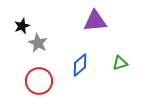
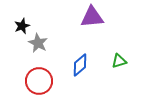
purple triangle: moved 3 px left, 4 px up
green triangle: moved 1 px left, 2 px up
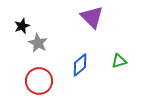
purple triangle: rotated 50 degrees clockwise
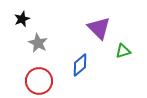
purple triangle: moved 7 px right, 11 px down
black star: moved 7 px up
green triangle: moved 4 px right, 10 px up
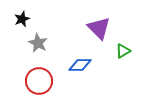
green triangle: rotated 14 degrees counterclockwise
blue diamond: rotated 40 degrees clockwise
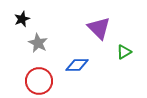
green triangle: moved 1 px right, 1 px down
blue diamond: moved 3 px left
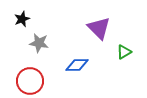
gray star: moved 1 px right; rotated 18 degrees counterclockwise
red circle: moved 9 px left
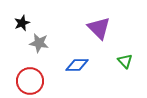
black star: moved 4 px down
green triangle: moved 1 px right, 9 px down; rotated 42 degrees counterclockwise
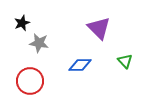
blue diamond: moved 3 px right
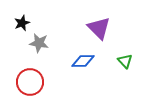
blue diamond: moved 3 px right, 4 px up
red circle: moved 1 px down
